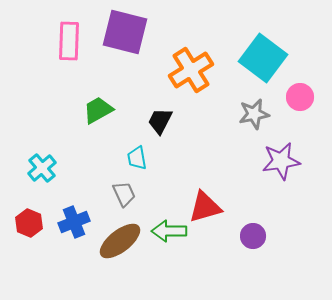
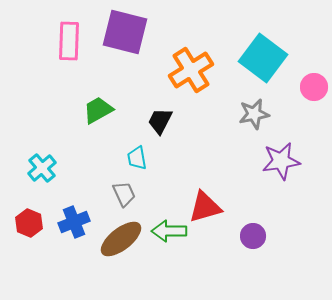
pink circle: moved 14 px right, 10 px up
brown ellipse: moved 1 px right, 2 px up
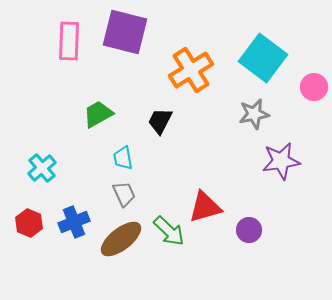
green trapezoid: moved 4 px down
cyan trapezoid: moved 14 px left
green arrow: rotated 136 degrees counterclockwise
purple circle: moved 4 px left, 6 px up
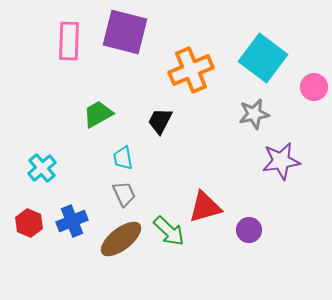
orange cross: rotated 9 degrees clockwise
blue cross: moved 2 px left, 1 px up
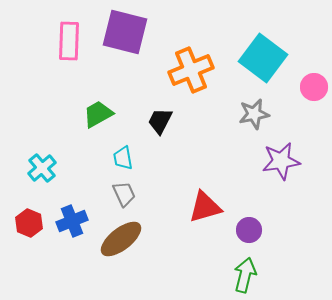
green arrow: moved 76 px right, 44 px down; rotated 120 degrees counterclockwise
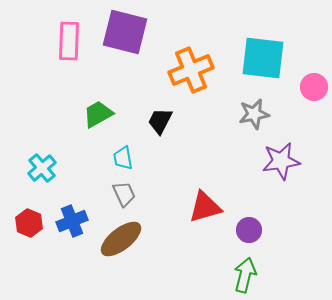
cyan square: rotated 30 degrees counterclockwise
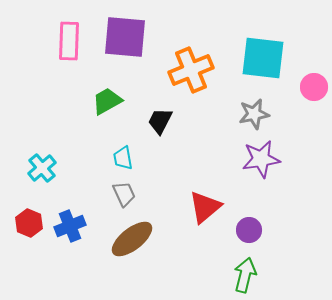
purple square: moved 5 px down; rotated 9 degrees counterclockwise
green trapezoid: moved 9 px right, 13 px up
purple star: moved 20 px left, 2 px up
red triangle: rotated 24 degrees counterclockwise
blue cross: moved 2 px left, 5 px down
brown ellipse: moved 11 px right
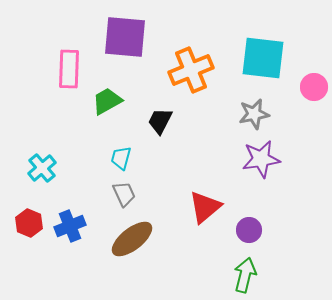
pink rectangle: moved 28 px down
cyan trapezoid: moved 2 px left; rotated 25 degrees clockwise
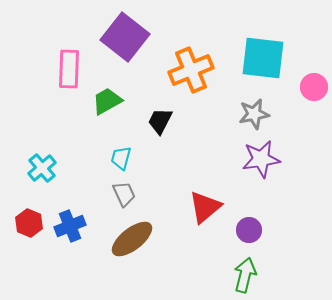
purple square: rotated 33 degrees clockwise
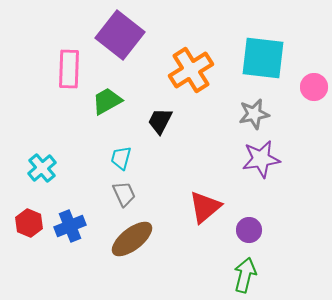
purple square: moved 5 px left, 2 px up
orange cross: rotated 9 degrees counterclockwise
